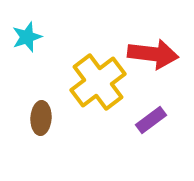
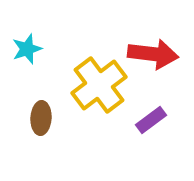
cyan star: moved 12 px down
yellow cross: moved 1 px right, 3 px down
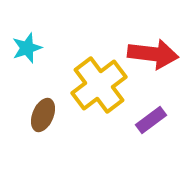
cyan star: moved 1 px up
brown ellipse: moved 2 px right, 3 px up; rotated 20 degrees clockwise
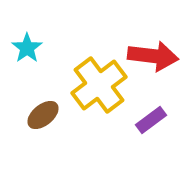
cyan star: rotated 16 degrees counterclockwise
red arrow: moved 2 px down
brown ellipse: rotated 28 degrees clockwise
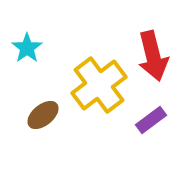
red arrow: rotated 69 degrees clockwise
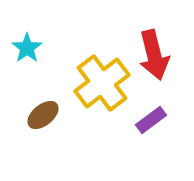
red arrow: moved 1 px right, 1 px up
yellow cross: moved 3 px right, 2 px up
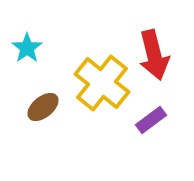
yellow cross: rotated 14 degrees counterclockwise
brown ellipse: moved 8 px up
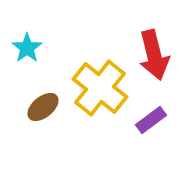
yellow cross: moved 2 px left, 5 px down
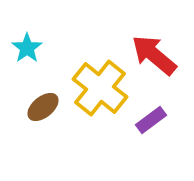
red arrow: rotated 144 degrees clockwise
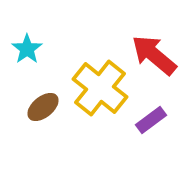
cyan star: moved 1 px down
